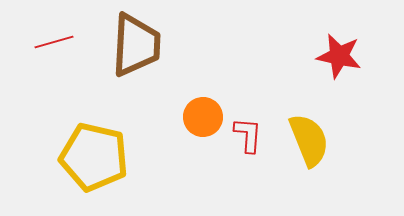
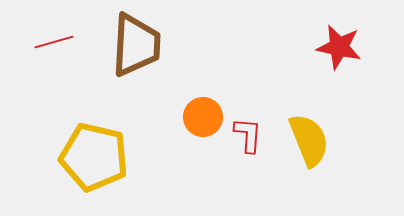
red star: moved 9 px up
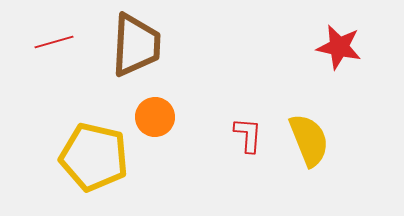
orange circle: moved 48 px left
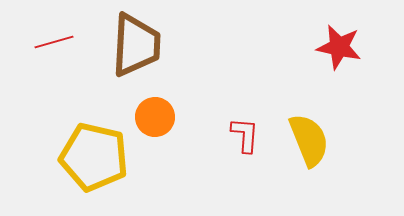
red L-shape: moved 3 px left
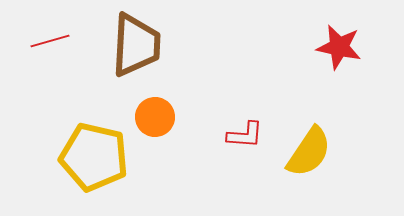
red line: moved 4 px left, 1 px up
red L-shape: rotated 90 degrees clockwise
yellow semicircle: moved 12 px down; rotated 56 degrees clockwise
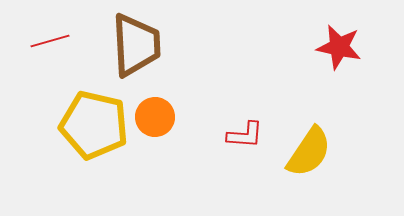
brown trapezoid: rotated 6 degrees counterclockwise
yellow pentagon: moved 32 px up
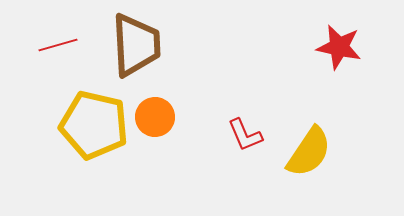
red line: moved 8 px right, 4 px down
red L-shape: rotated 63 degrees clockwise
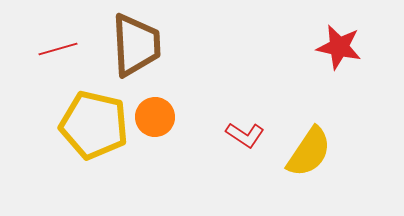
red line: moved 4 px down
red L-shape: rotated 33 degrees counterclockwise
